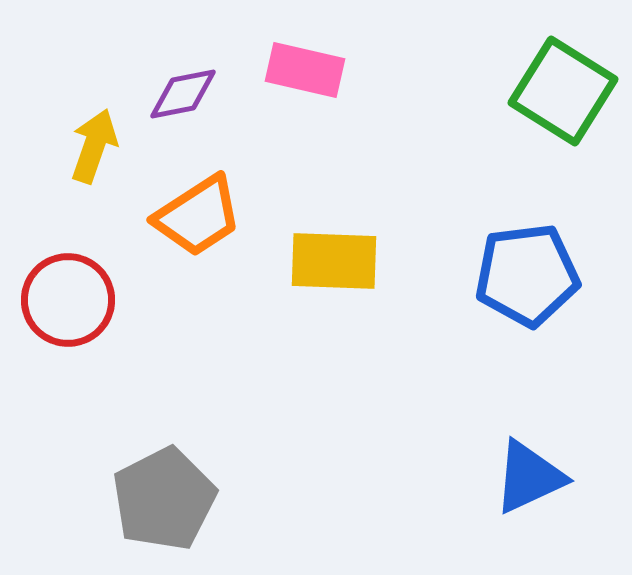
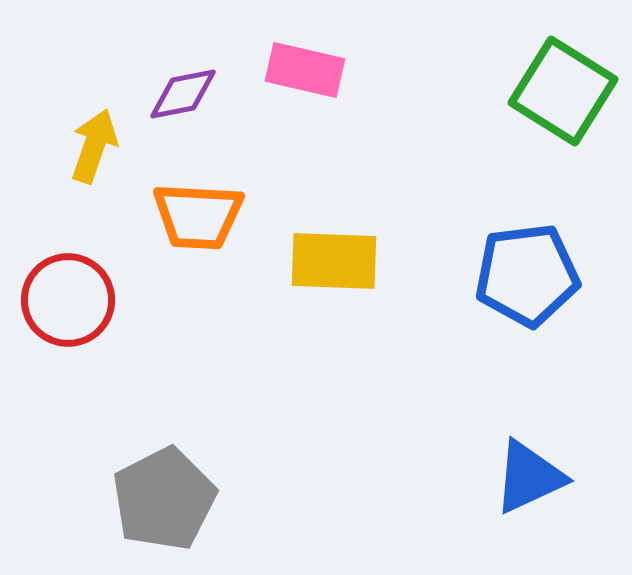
orange trapezoid: rotated 36 degrees clockwise
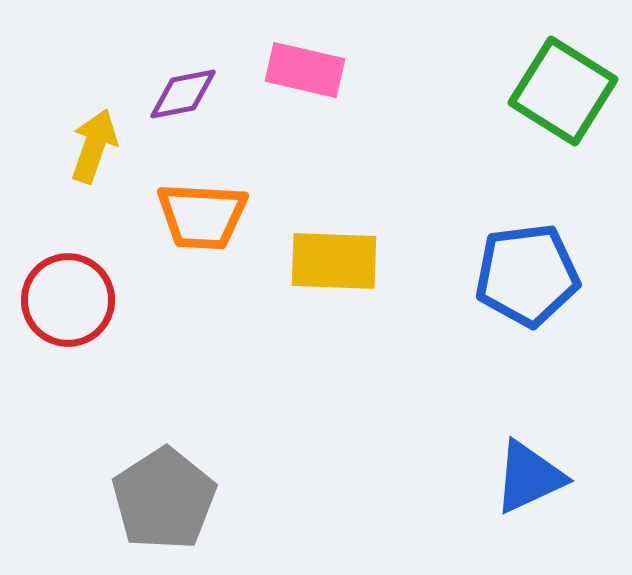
orange trapezoid: moved 4 px right
gray pentagon: rotated 6 degrees counterclockwise
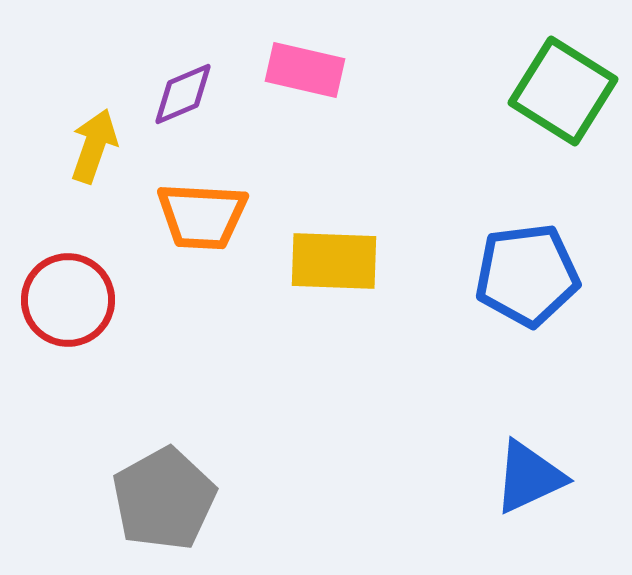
purple diamond: rotated 12 degrees counterclockwise
gray pentagon: rotated 4 degrees clockwise
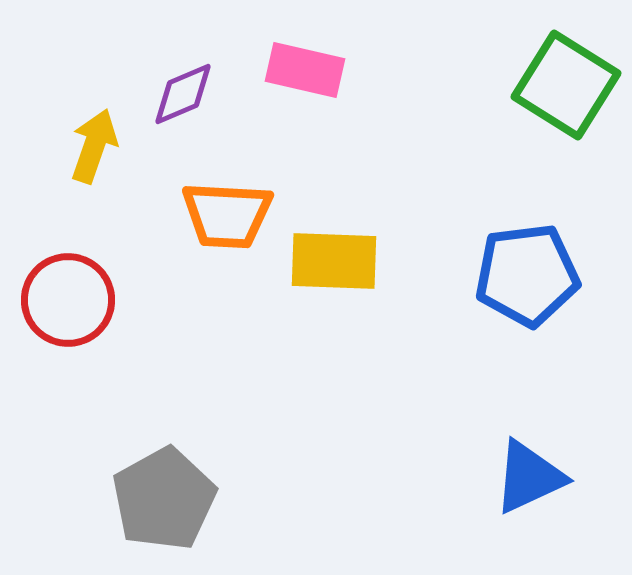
green square: moved 3 px right, 6 px up
orange trapezoid: moved 25 px right, 1 px up
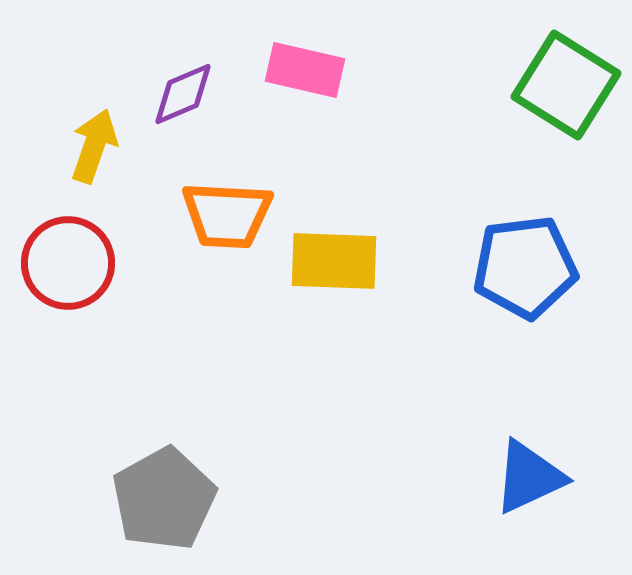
blue pentagon: moved 2 px left, 8 px up
red circle: moved 37 px up
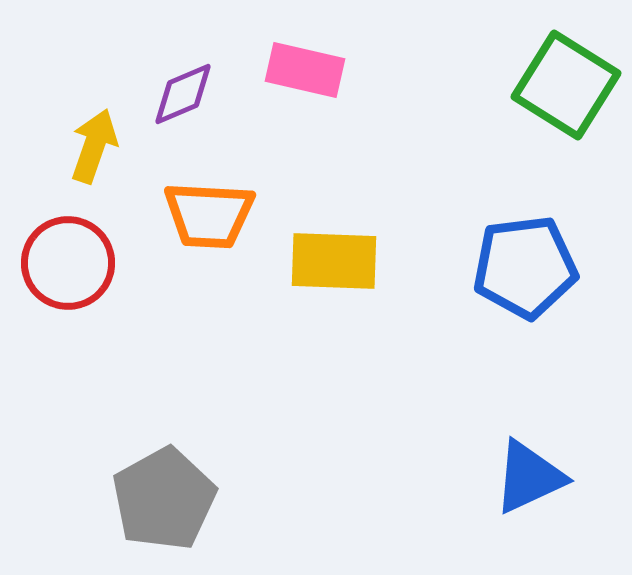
orange trapezoid: moved 18 px left
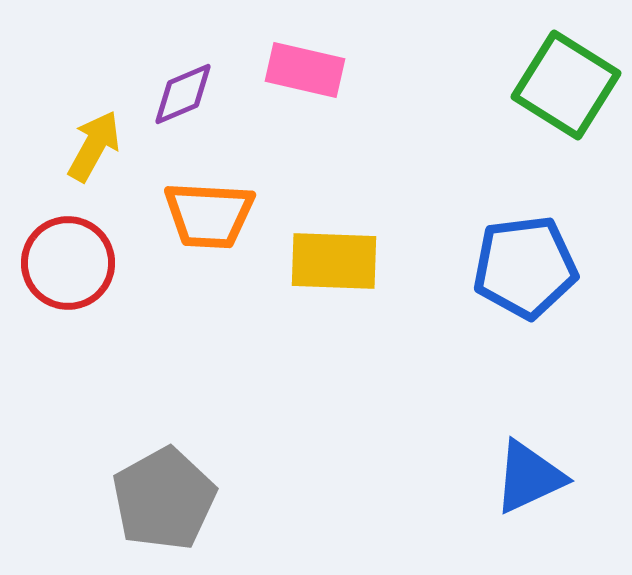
yellow arrow: rotated 10 degrees clockwise
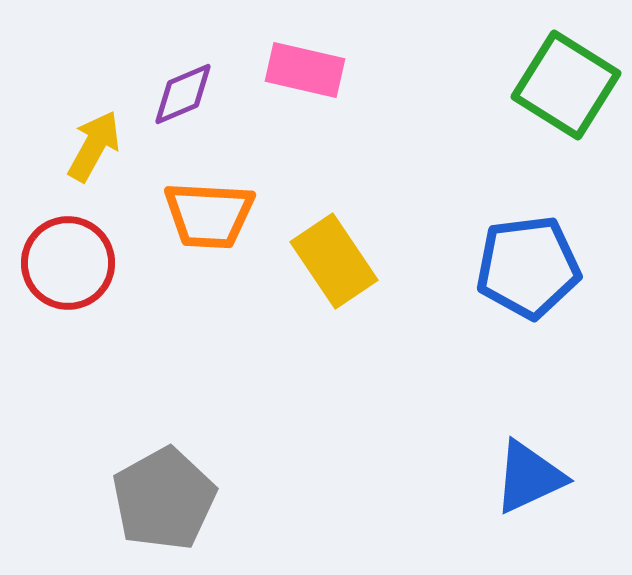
yellow rectangle: rotated 54 degrees clockwise
blue pentagon: moved 3 px right
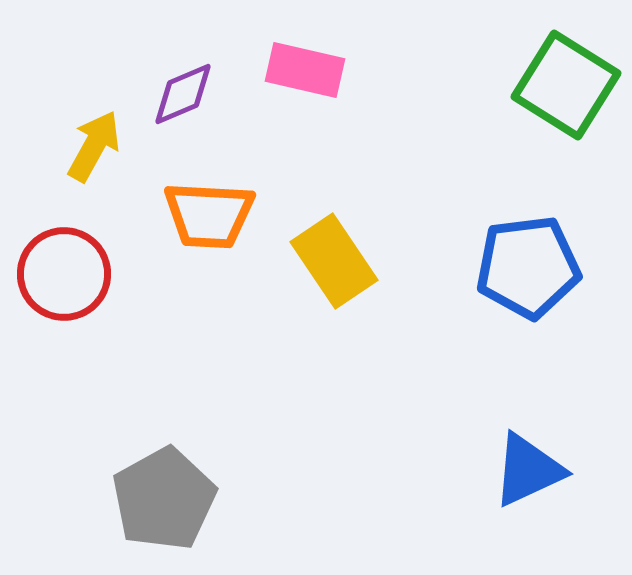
red circle: moved 4 px left, 11 px down
blue triangle: moved 1 px left, 7 px up
